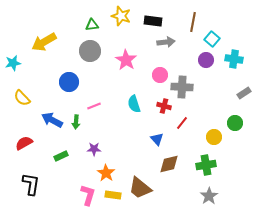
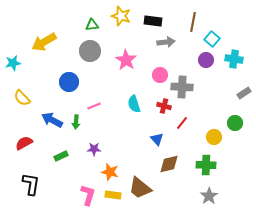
green cross: rotated 12 degrees clockwise
orange star: moved 4 px right, 1 px up; rotated 18 degrees counterclockwise
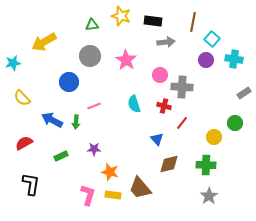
gray circle: moved 5 px down
brown trapezoid: rotated 10 degrees clockwise
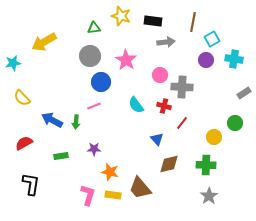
green triangle: moved 2 px right, 3 px down
cyan square: rotated 21 degrees clockwise
blue circle: moved 32 px right
cyan semicircle: moved 2 px right, 1 px down; rotated 18 degrees counterclockwise
green rectangle: rotated 16 degrees clockwise
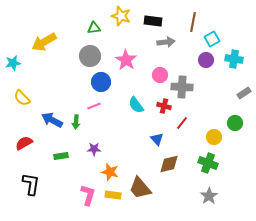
green cross: moved 2 px right, 2 px up; rotated 18 degrees clockwise
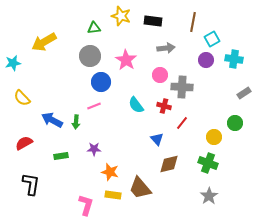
gray arrow: moved 6 px down
pink L-shape: moved 2 px left, 10 px down
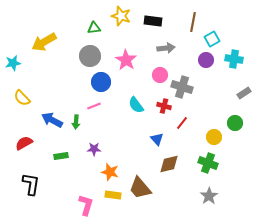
gray cross: rotated 15 degrees clockwise
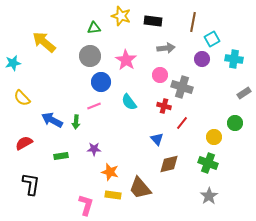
yellow arrow: rotated 70 degrees clockwise
purple circle: moved 4 px left, 1 px up
cyan semicircle: moved 7 px left, 3 px up
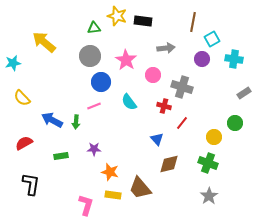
yellow star: moved 4 px left
black rectangle: moved 10 px left
pink circle: moved 7 px left
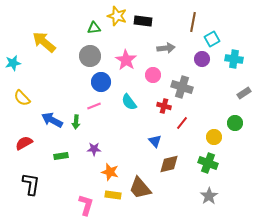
blue triangle: moved 2 px left, 2 px down
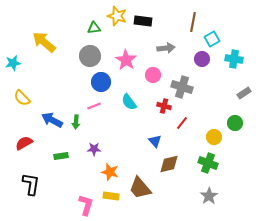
yellow rectangle: moved 2 px left, 1 px down
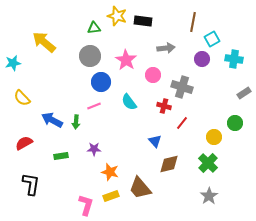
green cross: rotated 24 degrees clockwise
yellow rectangle: rotated 28 degrees counterclockwise
